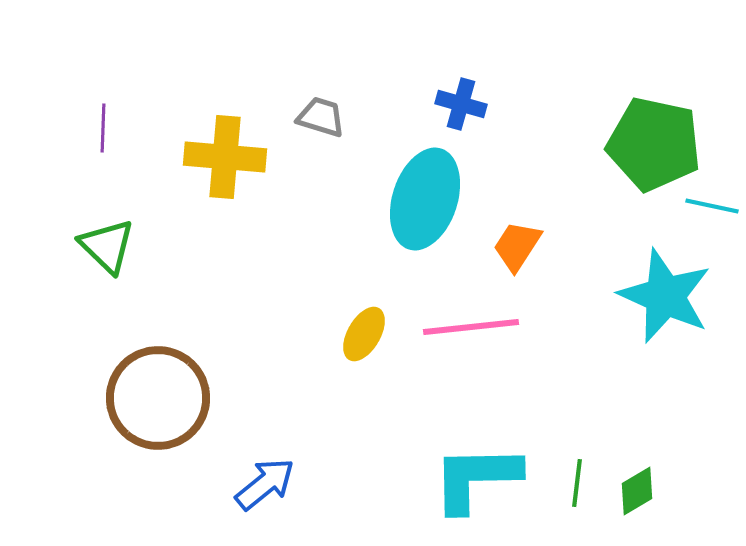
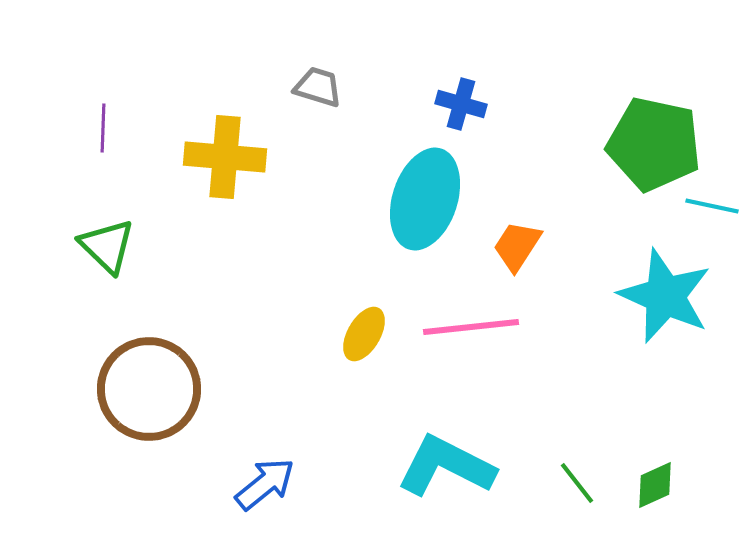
gray trapezoid: moved 3 px left, 30 px up
brown circle: moved 9 px left, 9 px up
cyan L-shape: moved 30 px left, 12 px up; rotated 28 degrees clockwise
green line: rotated 45 degrees counterclockwise
green diamond: moved 18 px right, 6 px up; rotated 6 degrees clockwise
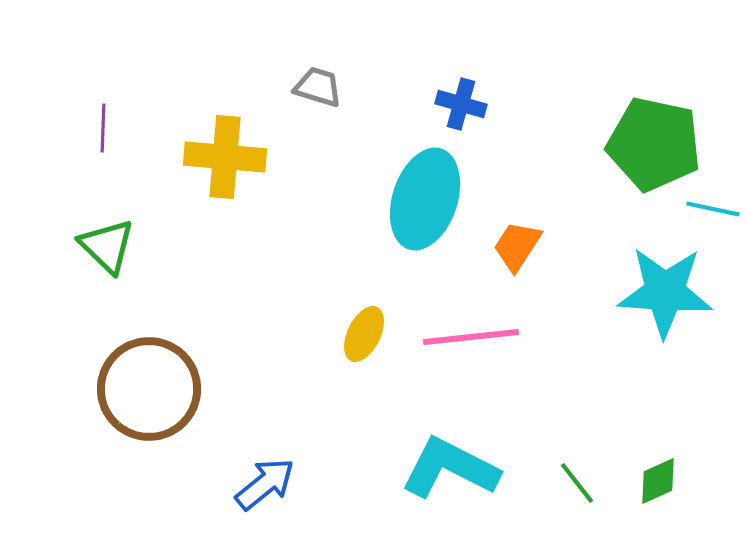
cyan line: moved 1 px right, 3 px down
cyan star: moved 4 px up; rotated 20 degrees counterclockwise
pink line: moved 10 px down
yellow ellipse: rotated 4 degrees counterclockwise
cyan L-shape: moved 4 px right, 2 px down
green diamond: moved 3 px right, 4 px up
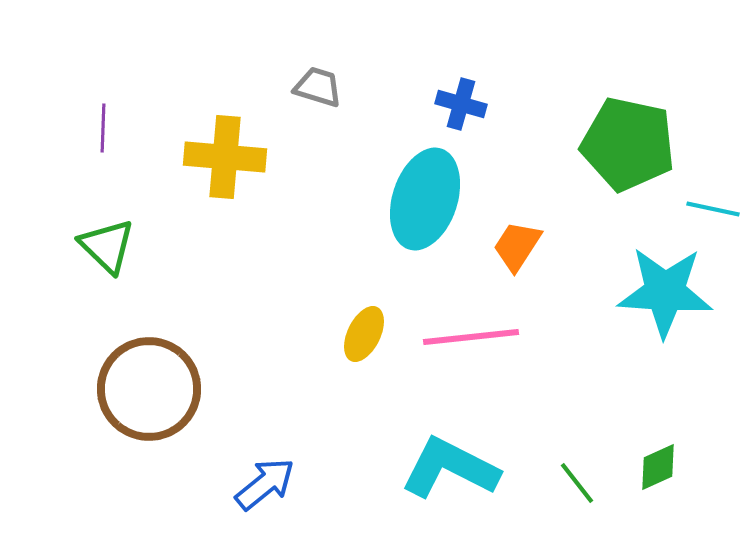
green pentagon: moved 26 px left
green diamond: moved 14 px up
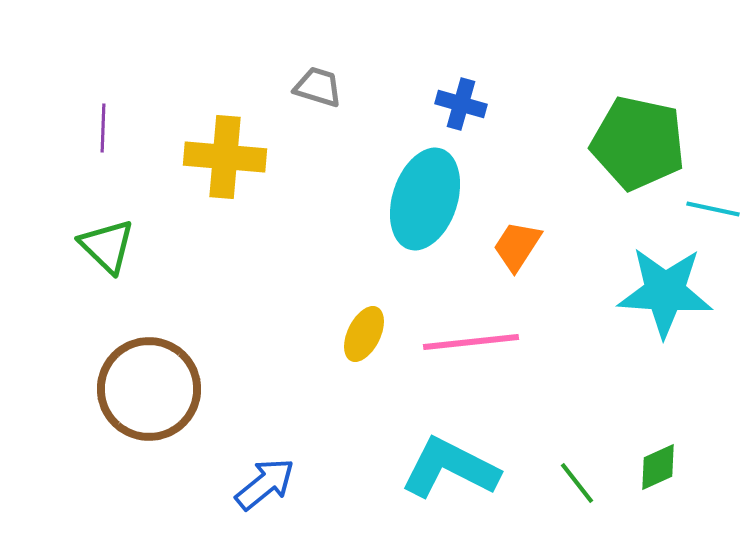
green pentagon: moved 10 px right, 1 px up
pink line: moved 5 px down
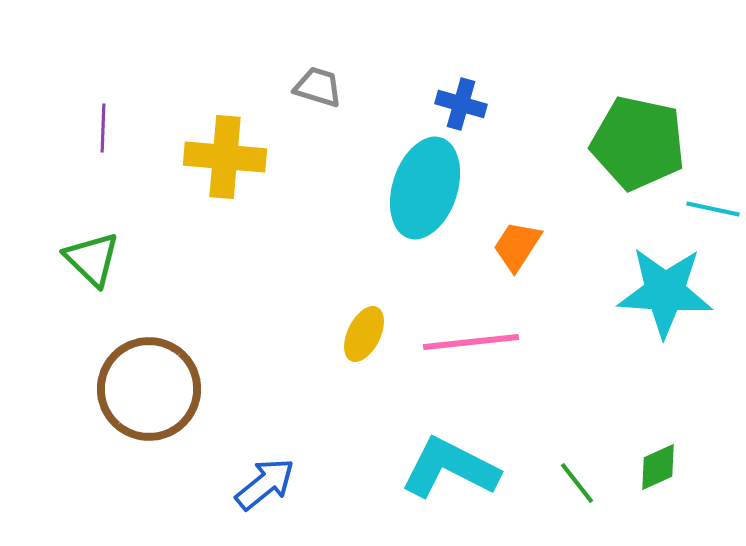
cyan ellipse: moved 11 px up
green triangle: moved 15 px left, 13 px down
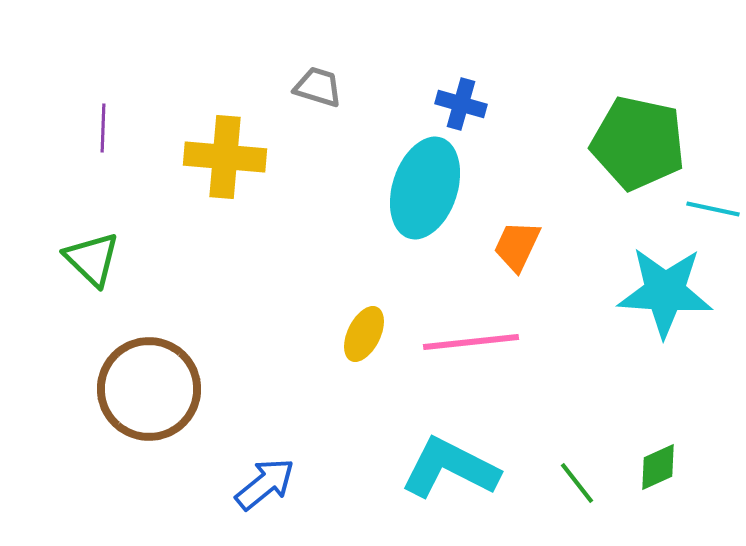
orange trapezoid: rotated 8 degrees counterclockwise
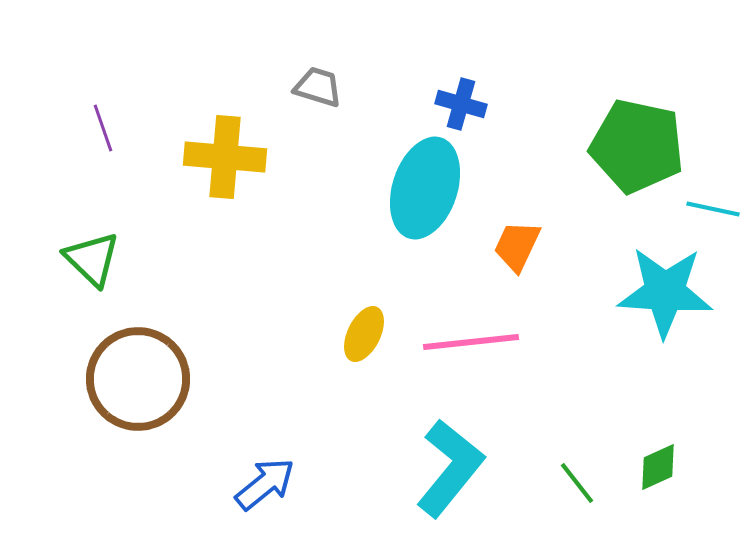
purple line: rotated 21 degrees counterclockwise
green pentagon: moved 1 px left, 3 px down
brown circle: moved 11 px left, 10 px up
cyan L-shape: rotated 102 degrees clockwise
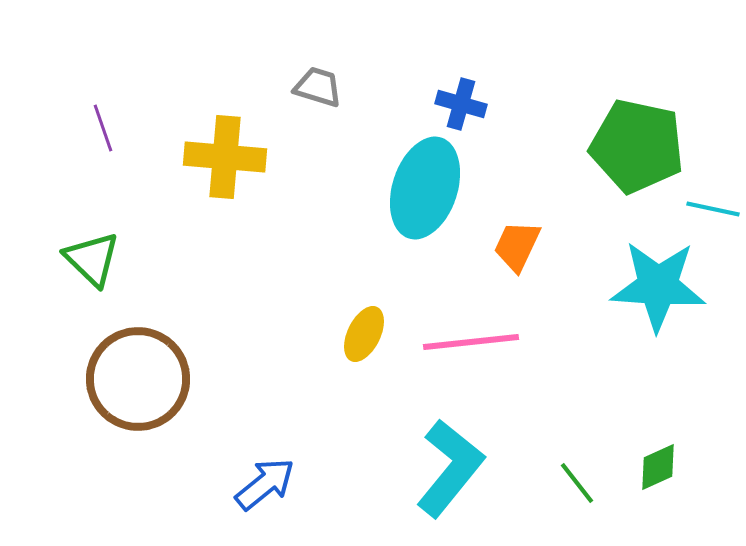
cyan star: moved 7 px left, 6 px up
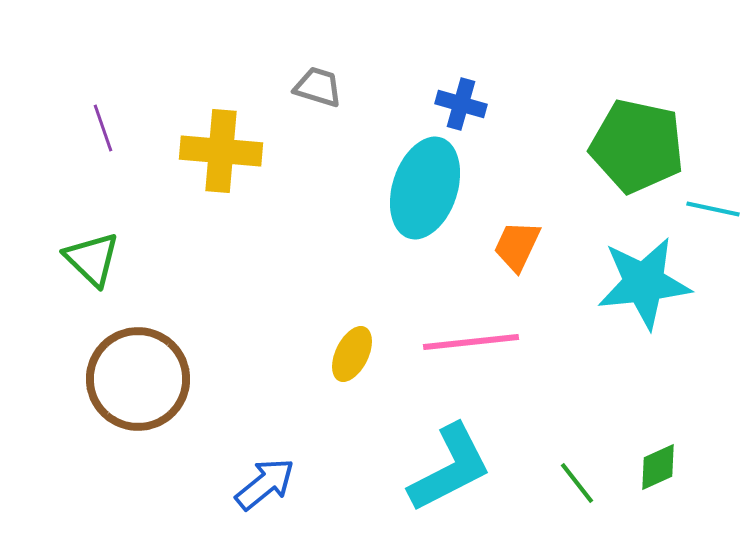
yellow cross: moved 4 px left, 6 px up
cyan star: moved 14 px left, 3 px up; rotated 10 degrees counterclockwise
yellow ellipse: moved 12 px left, 20 px down
cyan L-shape: rotated 24 degrees clockwise
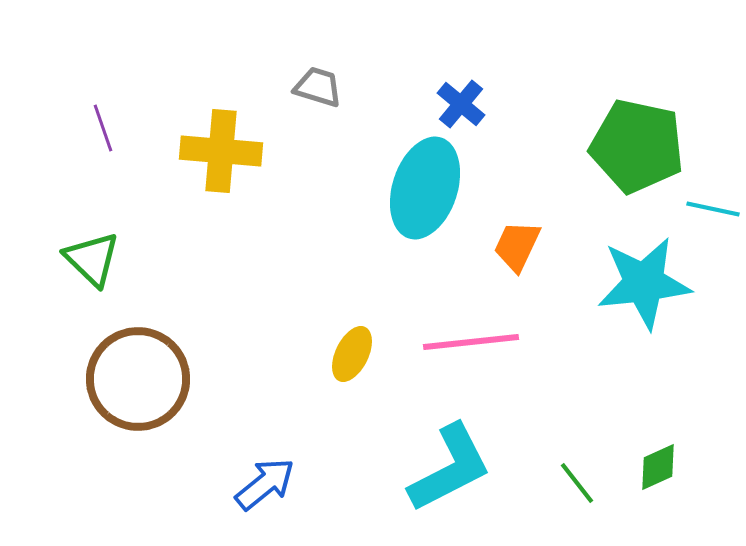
blue cross: rotated 24 degrees clockwise
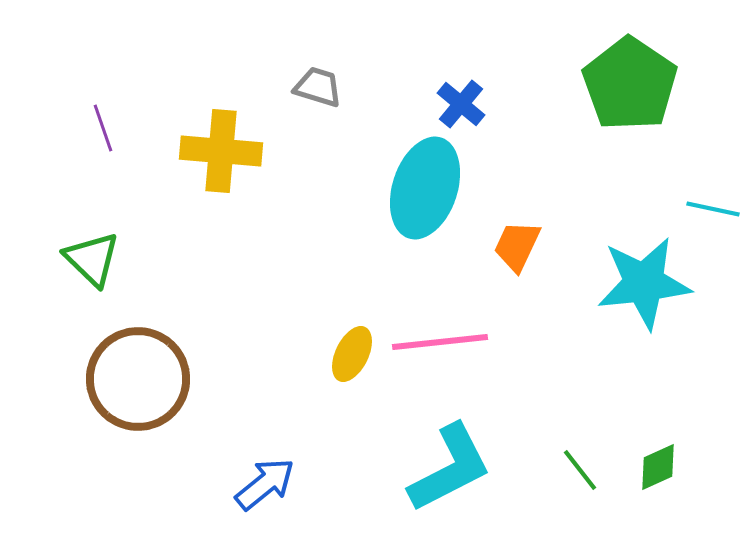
green pentagon: moved 7 px left, 62 px up; rotated 22 degrees clockwise
pink line: moved 31 px left
green line: moved 3 px right, 13 px up
